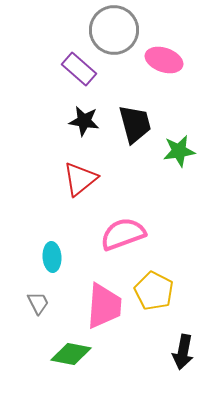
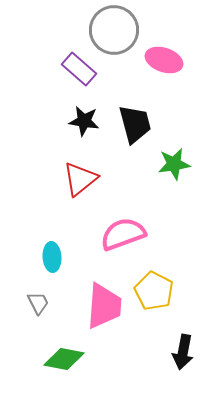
green star: moved 5 px left, 13 px down
green diamond: moved 7 px left, 5 px down
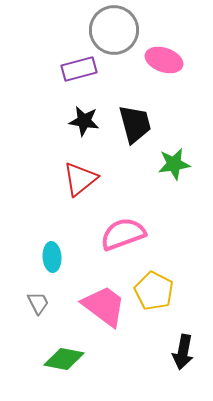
purple rectangle: rotated 56 degrees counterclockwise
pink trapezoid: rotated 57 degrees counterclockwise
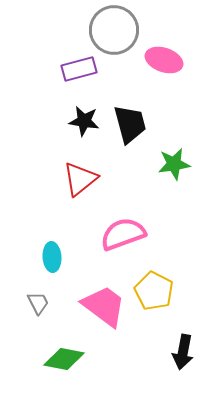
black trapezoid: moved 5 px left
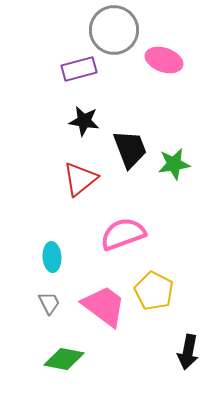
black trapezoid: moved 25 px down; rotated 6 degrees counterclockwise
gray trapezoid: moved 11 px right
black arrow: moved 5 px right
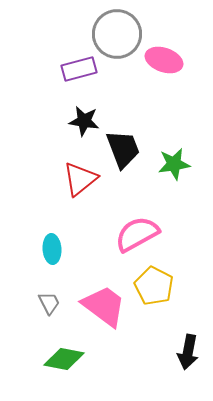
gray circle: moved 3 px right, 4 px down
black trapezoid: moved 7 px left
pink semicircle: moved 14 px right; rotated 9 degrees counterclockwise
cyan ellipse: moved 8 px up
yellow pentagon: moved 5 px up
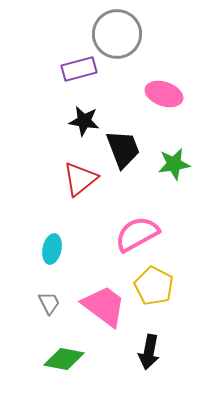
pink ellipse: moved 34 px down
cyan ellipse: rotated 16 degrees clockwise
black arrow: moved 39 px left
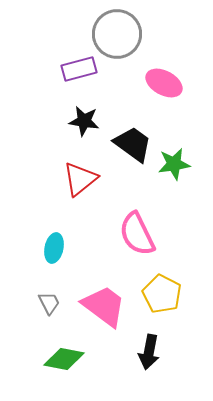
pink ellipse: moved 11 px up; rotated 9 degrees clockwise
black trapezoid: moved 10 px right, 5 px up; rotated 33 degrees counterclockwise
pink semicircle: rotated 87 degrees counterclockwise
cyan ellipse: moved 2 px right, 1 px up
yellow pentagon: moved 8 px right, 8 px down
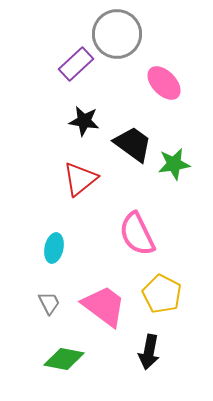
purple rectangle: moved 3 px left, 5 px up; rotated 28 degrees counterclockwise
pink ellipse: rotated 18 degrees clockwise
